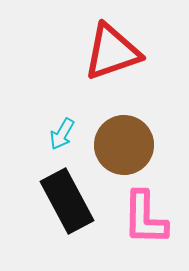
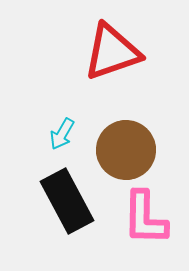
brown circle: moved 2 px right, 5 px down
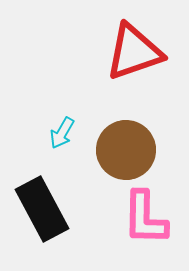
red triangle: moved 22 px right
cyan arrow: moved 1 px up
black rectangle: moved 25 px left, 8 px down
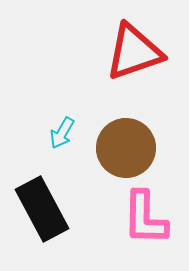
brown circle: moved 2 px up
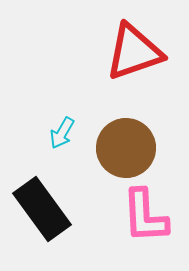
black rectangle: rotated 8 degrees counterclockwise
pink L-shape: moved 2 px up; rotated 4 degrees counterclockwise
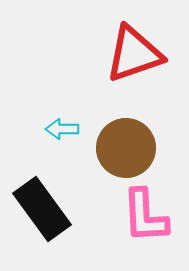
red triangle: moved 2 px down
cyan arrow: moved 4 px up; rotated 60 degrees clockwise
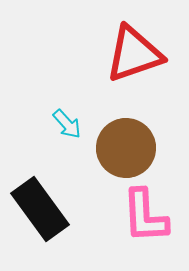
cyan arrow: moved 5 px right, 5 px up; rotated 132 degrees counterclockwise
black rectangle: moved 2 px left
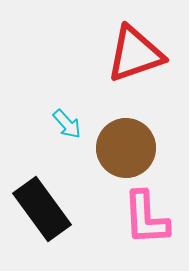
red triangle: moved 1 px right
black rectangle: moved 2 px right
pink L-shape: moved 1 px right, 2 px down
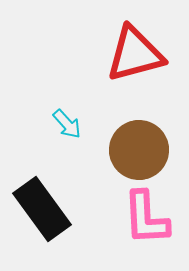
red triangle: rotated 4 degrees clockwise
brown circle: moved 13 px right, 2 px down
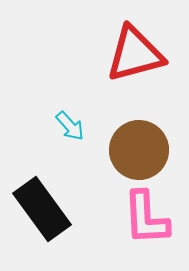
cyan arrow: moved 3 px right, 2 px down
